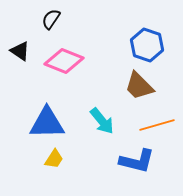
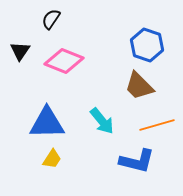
black triangle: rotated 30 degrees clockwise
yellow trapezoid: moved 2 px left
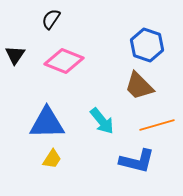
black triangle: moved 5 px left, 4 px down
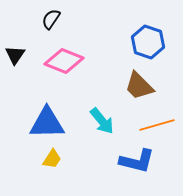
blue hexagon: moved 1 px right, 3 px up
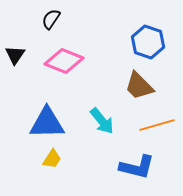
blue L-shape: moved 6 px down
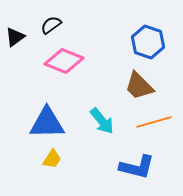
black semicircle: moved 6 px down; rotated 20 degrees clockwise
black triangle: moved 18 px up; rotated 20 degrees clockwise
orange line: moved 3 px left, 3 px up
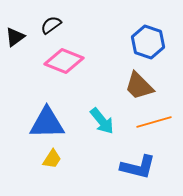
blue L-shape: moved 1 px right
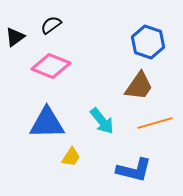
pink diamond: moved 13 px left, 5 px down
brown trapezoid: rotated 100 degrees counterclockwise
orange line: moved 1 px right, 1 px down
yellow trapezoid: moved 19 px right, 2 px up
blue L-shape: moved 4 px left, 3 px down
